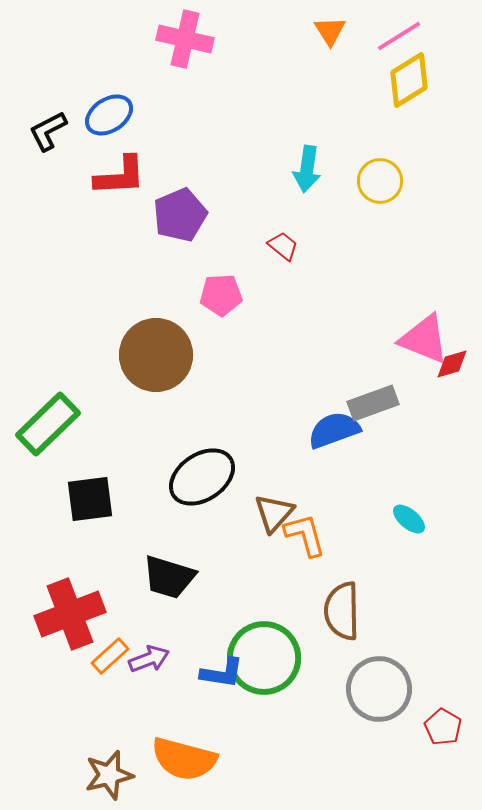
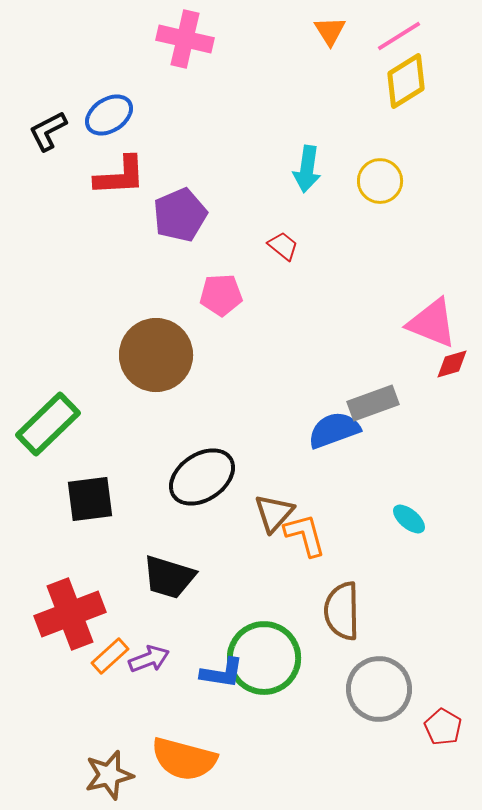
yellow diamond: moved 3 px left, 1 px down
pink triangle: moved 8 px right, 16 px up
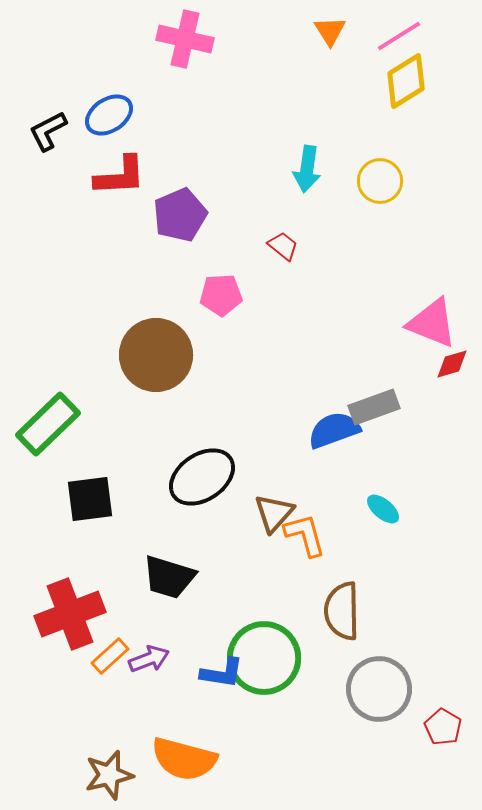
gray rectangle: moved 1 px right, 4 px down
cyan ellipse: moved 26 px left, 10 px up
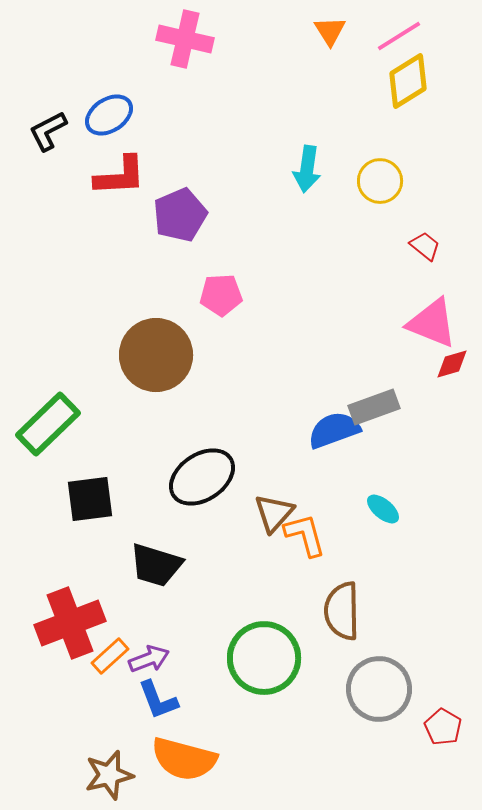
yellow diamond: moved 2 px right
red trapezoid: moved 142 px right
black trapezoid: moved 13 px left, 12 px up
red cross: moved 9 px down
blue L-shape: moved 64 px left, 27 px down; rotated 60 degrees clockwise
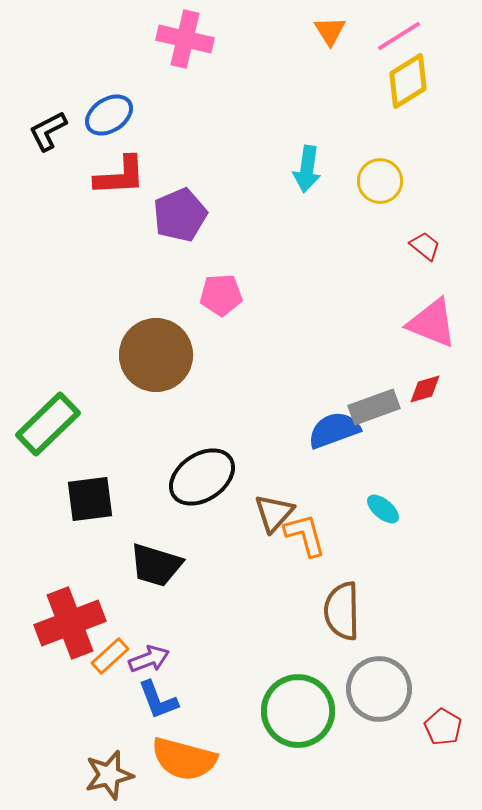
red diamond: moved 27 px left, 25 px down
green circle: moved 34 px right, 53 px down
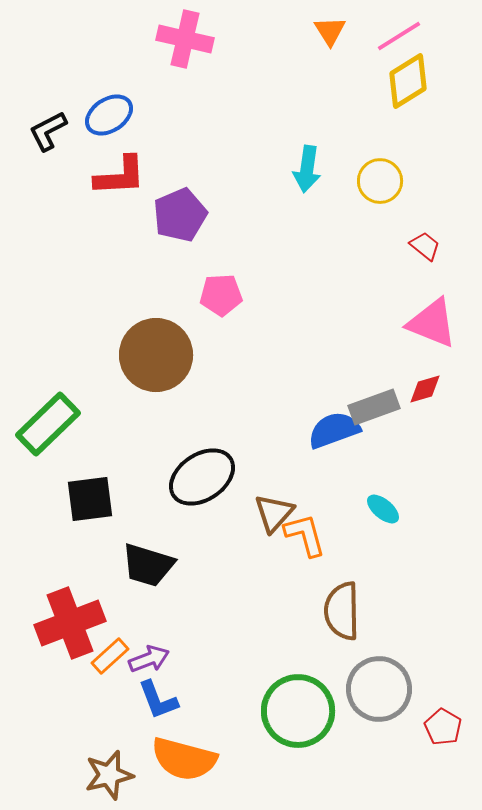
black trapezoid: moved 8 px left
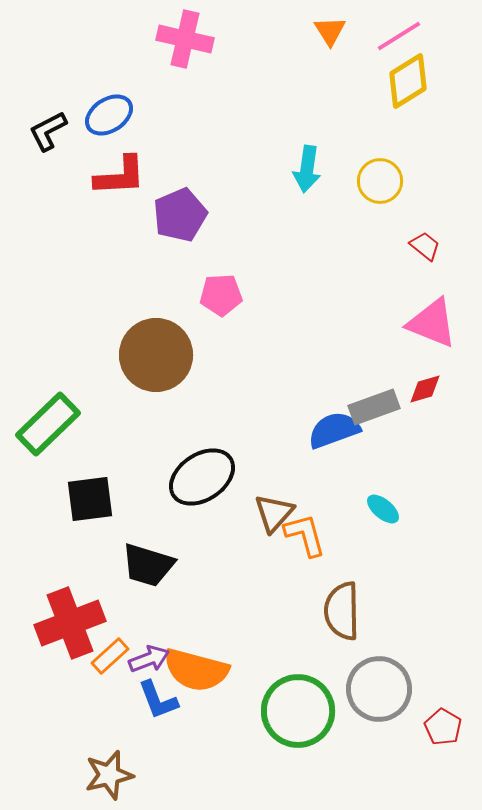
orange semicircle: moved 12 px right, 89 px up
